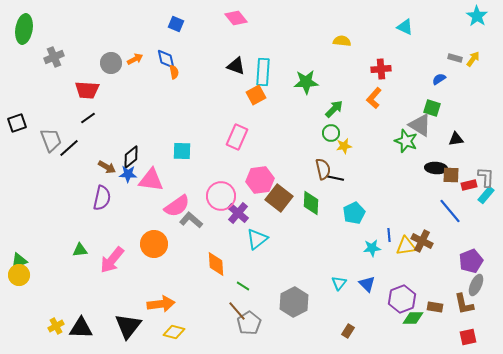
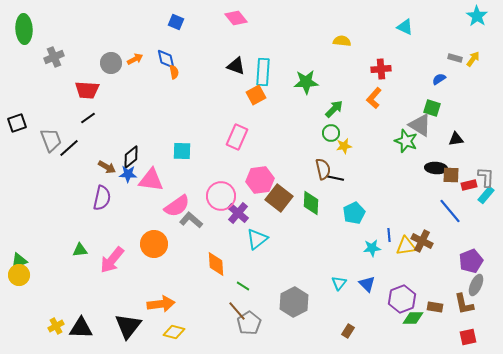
blue square at (176, 24): moved 2 px up
green ellipse at (24, 29): rotated 12 degrees counterclockwise
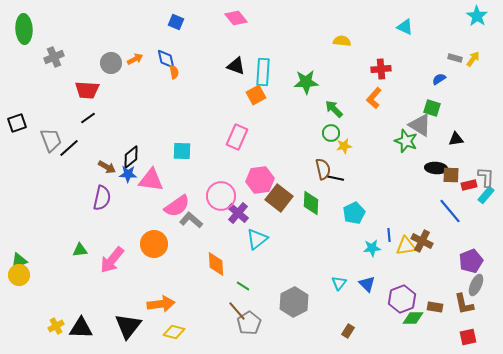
green arrow at (334, 109): rotated 90 degrees counterclockwise
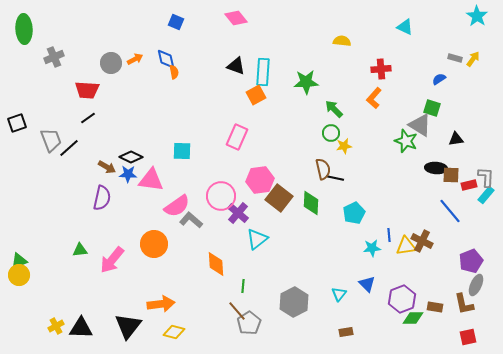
black diamond at (131, 157): rotated 65 degrees clockwise
cyan triangle at (339, 283): moved 11 px down
green line at (243, 286): rotated 64 degrees clockwise
brown rectangle at (348, 331): moved 2 px left, 1 px down; rotated 48 degrees clockwise
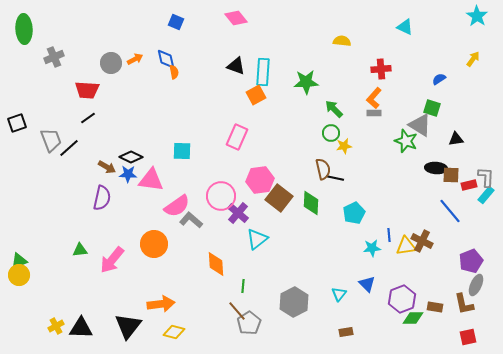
gray rectangle at (455, 58): moved 81 px left, 55 px down; rotated 16 degrees counterclockwise
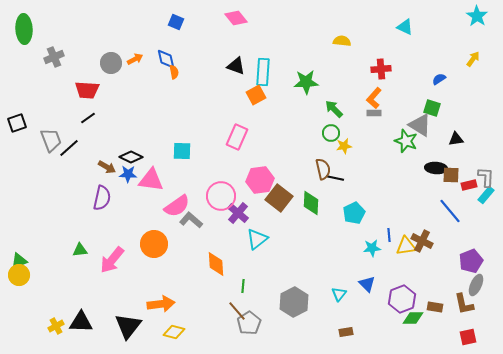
black triangle at (81, 328): moved 6 px up
